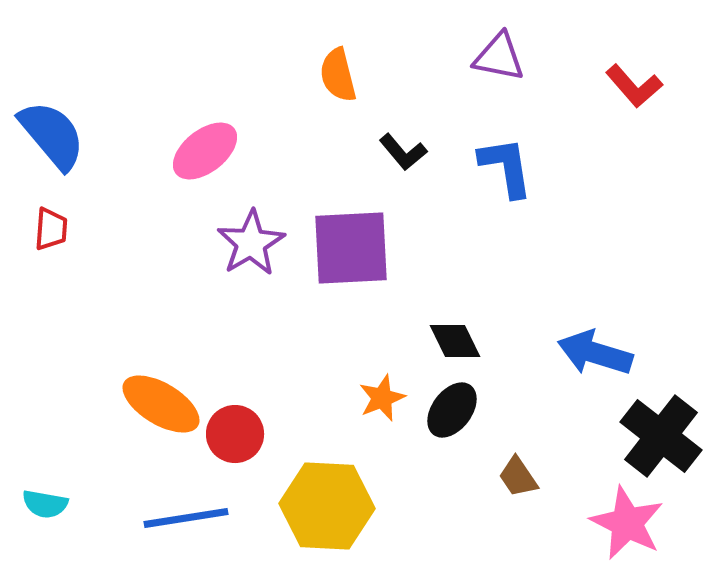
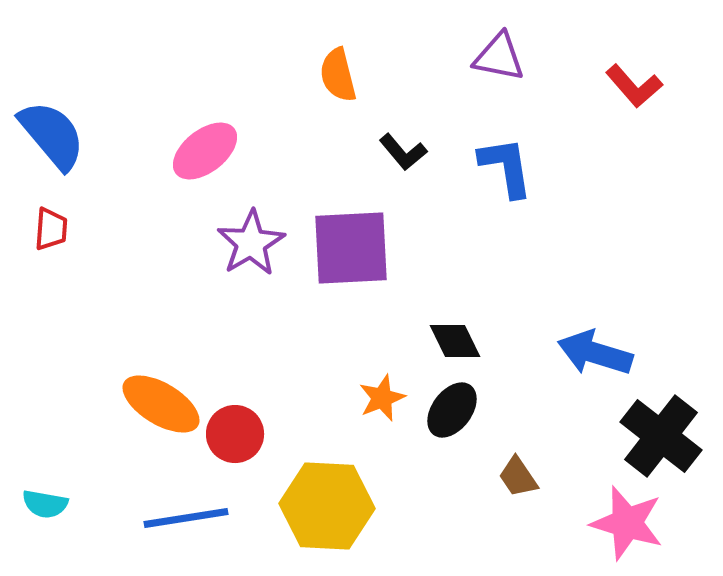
pink star: rotated 10 degrees counterclockwise
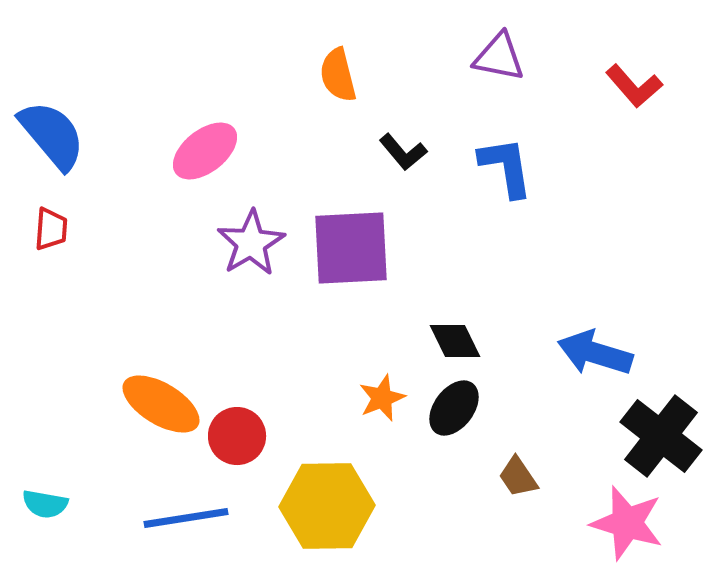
black ellipse: moved 2 px right, 2 px up
red circle: moved 2 px right, 2 px down
yellow hexagon: rotated 4 degrees counterclockwise
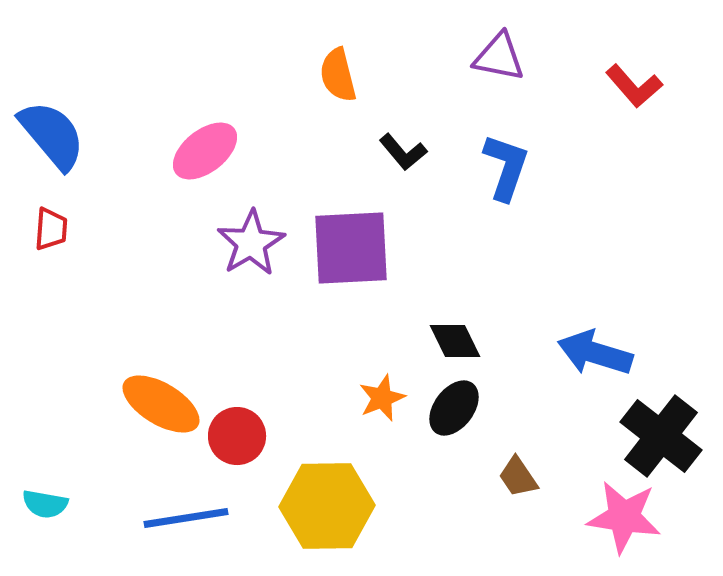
blue L-shape: rotated 28 degrees clockwise
pink star: moved 3 px left, 6 px up; rotated 8 degrees counterclockwise
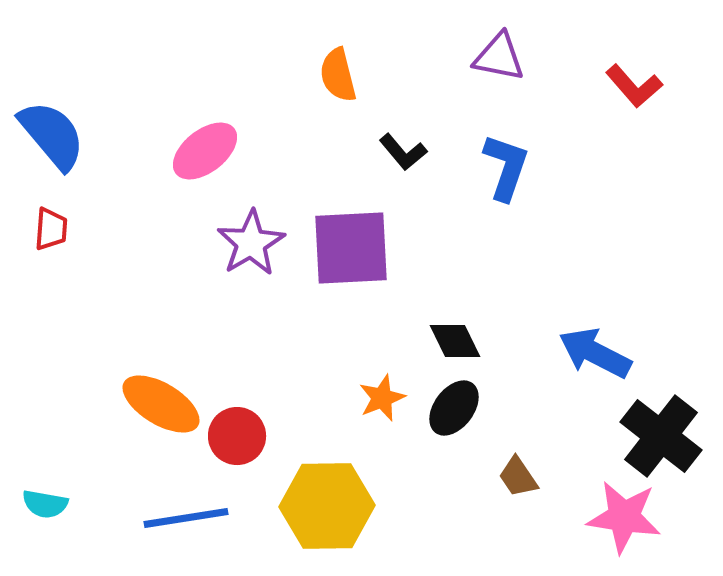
blue arrow: rotated 10 degrees clockwise
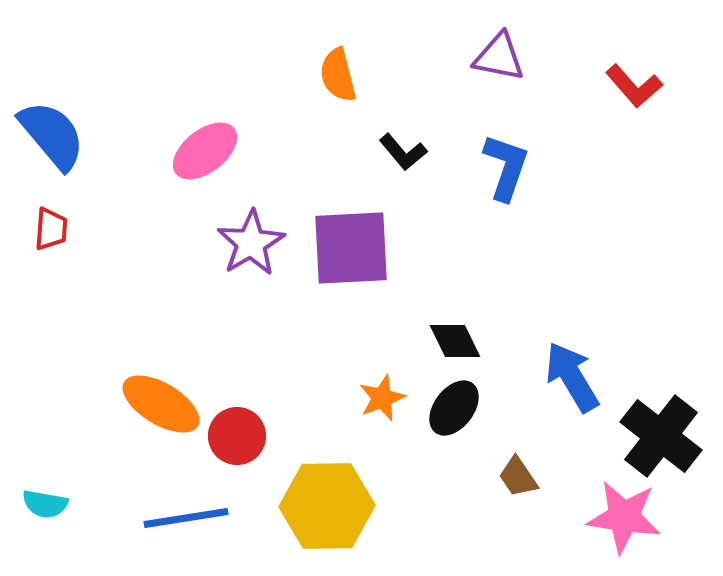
blue arrow: moved 23 px left, 24 px down; rotated 32 degrees clockwise
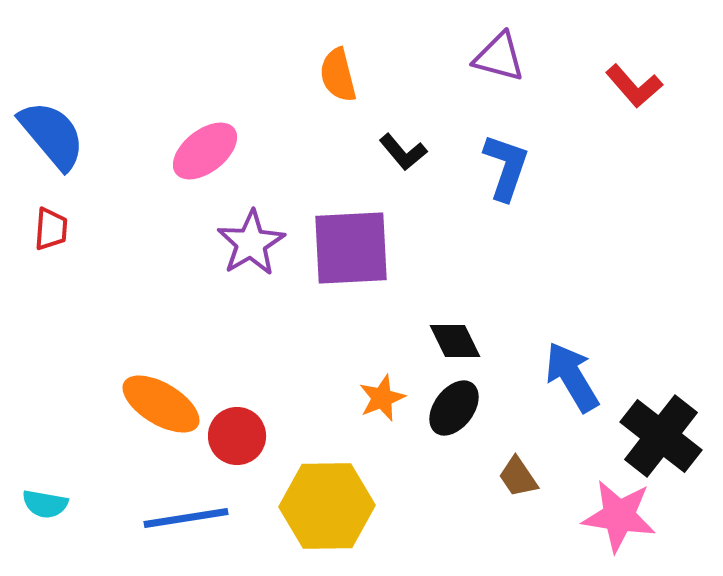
purple triangle: rotated 4 degrees clockwise
pink star: moved 5 px left, 1 px up
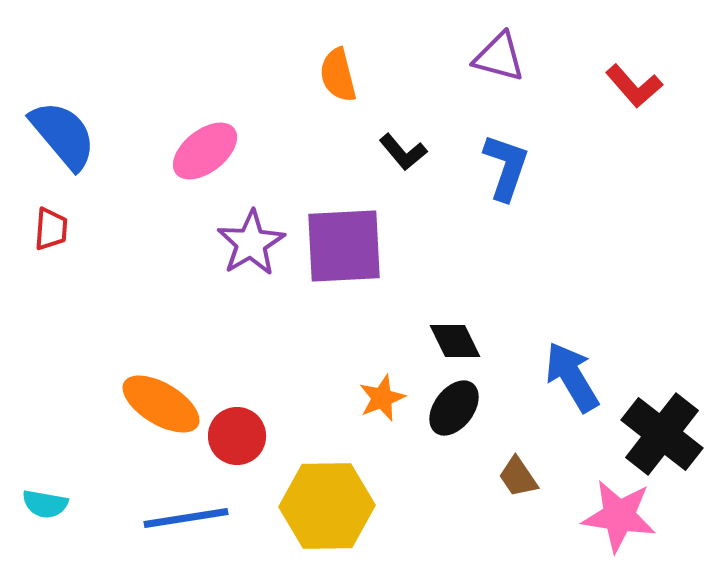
blue semicircle: moved 11 px right
purple square: moved 7 px left, 2 px up
black cross: moved 1 px right, 2 px up
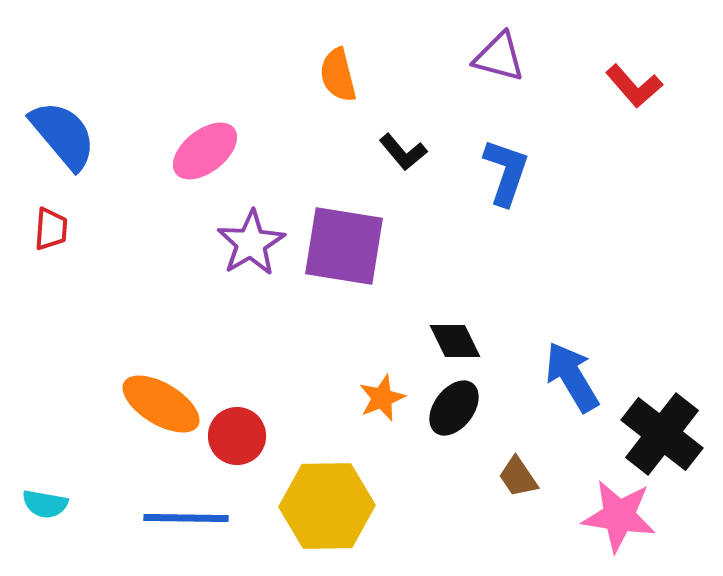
blue L-shape: moved 5 px down
purple square: rotated 12 degrees clockwise
blue line: rotated 10 degrees clockwise
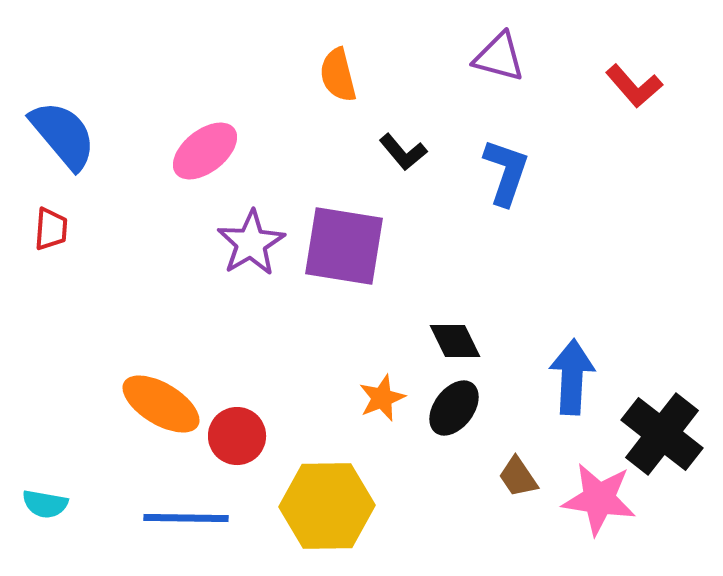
blue arrow: rotated 34 degrees clockwise
pink star: moved 20 px left, 17 px up
